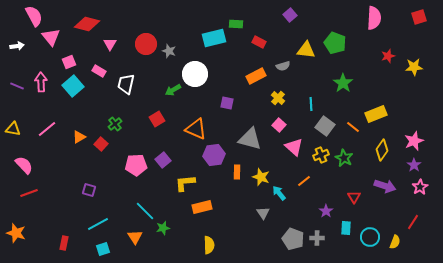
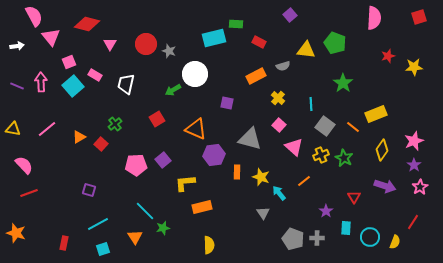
pink rectangle at (99, 71): moved 4 px left, 4 px down
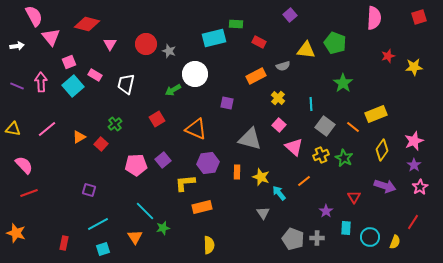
purple hexagon at (214, 155): moved 6 px left, 8 px down
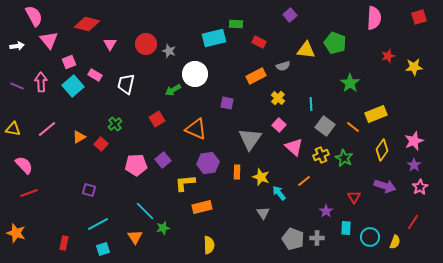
pink triangle at (51, 37): moved 2 px left, 3 px down
green star at (343, 83): moved 7 px right
gray triangle at (250, 139): rotated 50 degrees clockwise
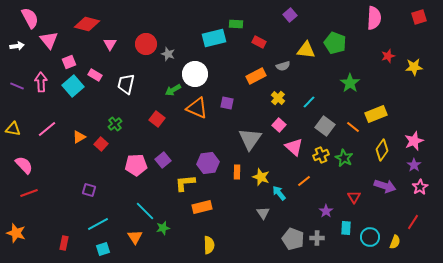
pink semicircle at (34, 16): moved 4 px left, 2 px down
gray star at (169, 51): moved 1 px left, 3 px down
cyan line at (311, 104): moved 2 px left, 2 px up; rotated 48 degrees clockwise
red square at (157, 119): rotated 21 degrees counterclockwise
orange triangle at (196, 129): moved 1 px right, 21 px up
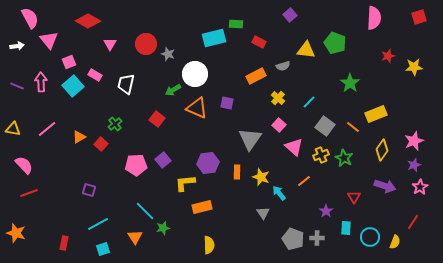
red diamond at (87, 24): moved 1 px right, 3 px up; rotated 15 degrees clockwise
purple star at (414, 165): rotated 16 degrees clockwise
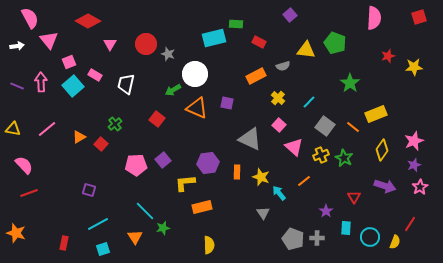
gray triangle at (250, 139): rotated 40 degrees counterclockwise
red line at (413, 222): moved 3 px left, 2 px down
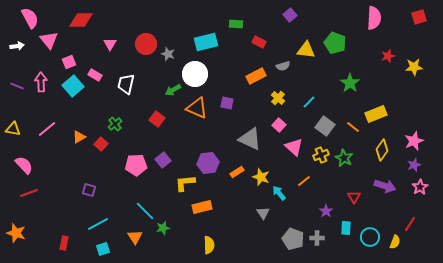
red diamond at (88, 21): moved 7 px left, 1 px up; rotated 30 degrees counterclockwise
cyan rectangle at (214, 38): moved 8 px left, 4 px down
orange rectangle at (237, 172): rotated 56 degrees clockwise
